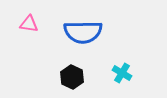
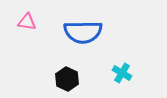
pink triangle: moved 2 px left, 2 px up
black hexagon: moved 5 px left, 2 px down
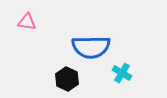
blue semicircle: moved 8 px right, 15 px down
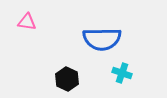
blue semicircle: moved 11 px right, 8 px up
cyan cross: rotated 12 degrees counterclockwise
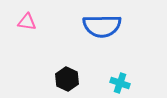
blue semicircle: moved 13 px up
cyan cross: moved 2 px left, 10 px down
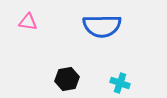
pink triangle: moved 1 px right
black hexagon: rotated 25 degrees clockwise
